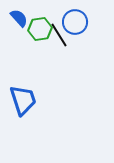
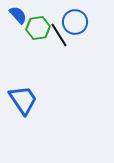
blue semicircle: moved 1 px left, 3 px up
green hexagon: moved 2 px left, 1 px up
blue trapezoid: rotated 16 degrees counterclockwise
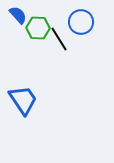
blue circle: moved 6 px right
green hexagon: rotated 10 degrees clockwise
black line: moved 4 px down
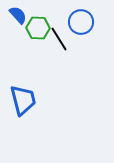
blue trapezoid: rotated 20 degrees clockwise
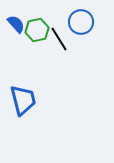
blue semicircle: moved 2 px left, 9 px down
green hexagon: moved 1 px left, 2 px down; rotated 15 degrees counterclockwise
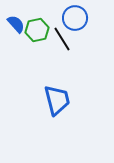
blue circle: moved 6 px left, 4 px up
black line: moved 3 px right
blue trapezoid: moved 34 px right
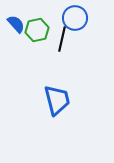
black line: rotated 45 degrees clockwise
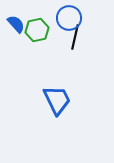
blue circle: moved 6 px left
black line: moved 13 px right, 2 px up
blue trapezoid: rotated 12 degrees counterclockwise
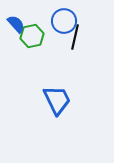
blue circle: moved 5 px left, 3 px down
green hexagon: moved 5 px left, 6 px down
